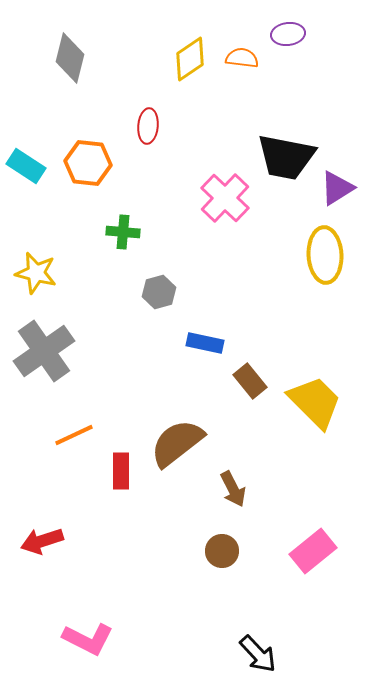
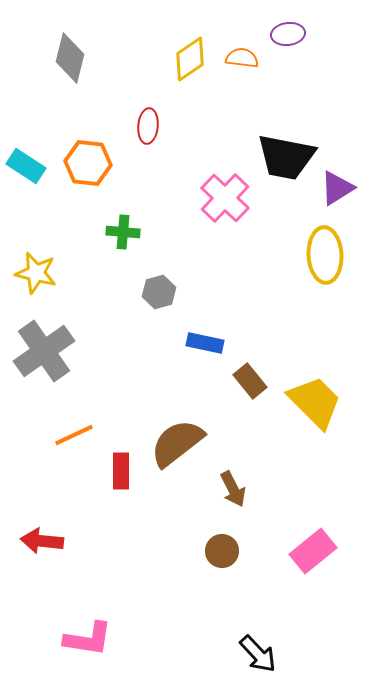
red arrow: rotated 24 degrees clockwise
pink L-shape: rotated 18 degrees counterclockwise
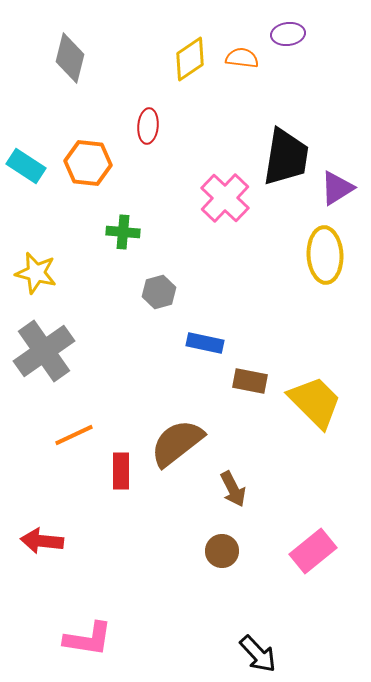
black trapezoid: rotated 92 degrees counterclockwise
brown rectangle: rotated 40 degrees counterclockwise
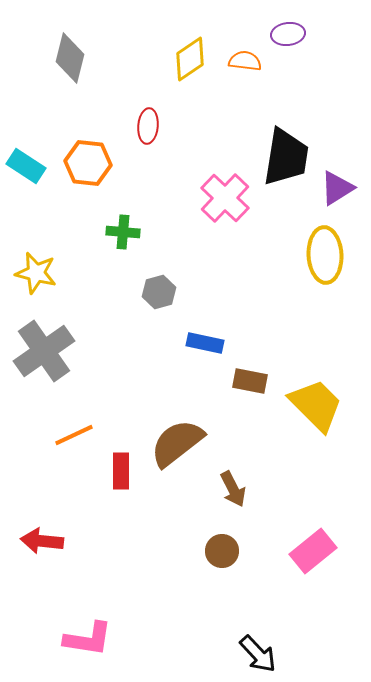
orange semicircle: moved 3 px right, 3 px down
yellow trapezoid: moved 1 px right, 3 px down
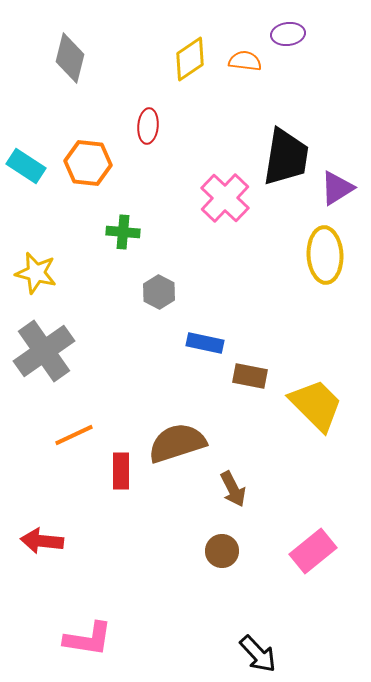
gray hexagon: rotated 16 degrees counterclockwise
brown rectangle: moved 5 px up
brown semicircle: rotated 20 degrees clockwise
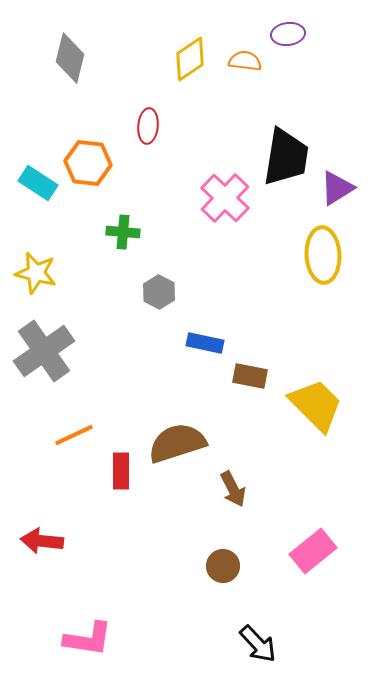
cyan rectangle: moved 12 px right, 17 px down
yellow ellipse: moved 2 px left
brown circle: moved 1 px right, 15 px down
black arrow: moved 10 px up
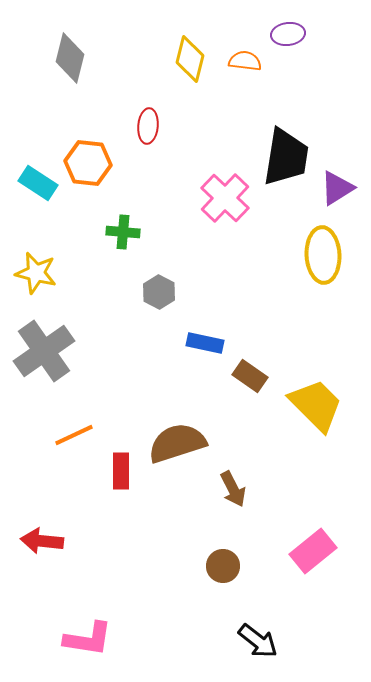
yellow diamond: rotated 42 degrees counterclockwise
brown rectangle: rotated 24 degrees clockwise
black arrow: moved 3 px up; rotated 9 degrees counterclockwise
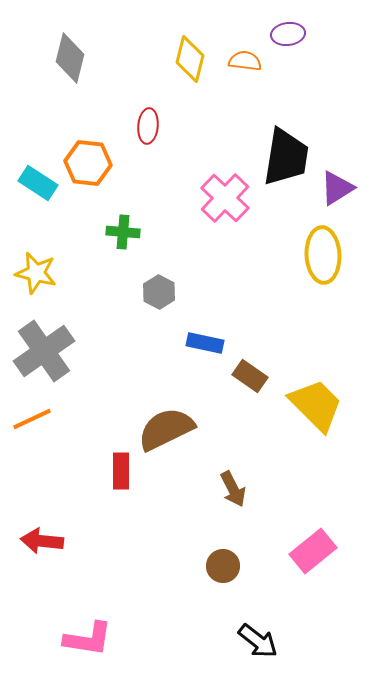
orange line: moved 42 px left, 16 px up
brown semicircle: moved 11 px left, 14 px up; rotated 8 degrees counterclockwise
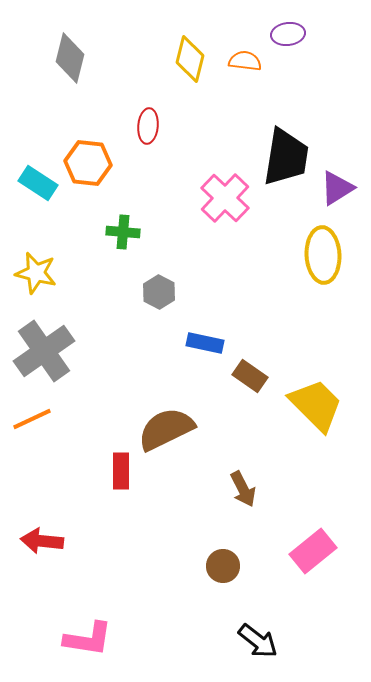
brown arrow: moved 10 px right
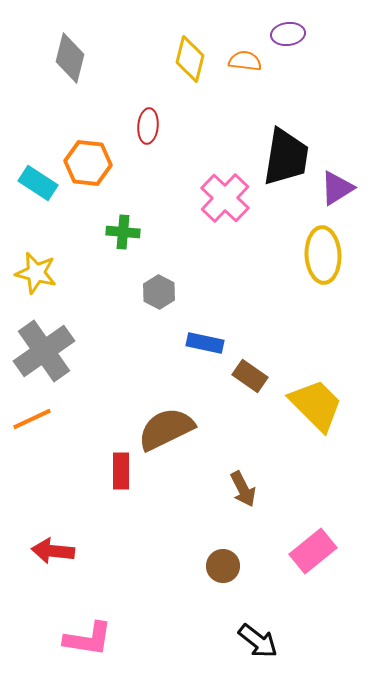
red arrow: moved 11 px right, 10 px down
